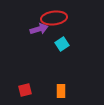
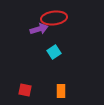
cyan square: moved 8 px left, 8 px down
red square: rotated 24 degrees clockwise
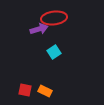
orange rectangle: moved 16 px left; rotated 64 degrees counterclockwise
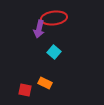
purple arrow: rotated 120 degrees clockwise
cyan square: rotated 16 degrees counterclockwise
orange rectangle: moved 8 px up
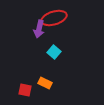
red ellipse: rotated 10 degrees counterclockwise
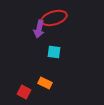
cyan square: rotated 32 degrees counterclockwise
red square: moved 1 px left, 2 px down; rotated 16 degrees clockwise
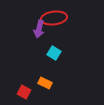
red ellipse: rotated 10 degrees clockwise
cyan square: moved 1 px down; rotated 24 degrees clockwise
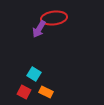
purple arrow: rotated 18 degrees clockwise
cyan square: moved 20 px left, 21 px down
orange rectangle: moved 1 px right, 9 px down
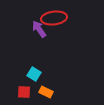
purple arrow: rotated 114 degrees clockwise
red square: rotated 24 degrees counterclockwise
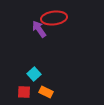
cyan square: rotated 16 degrees clockwise
